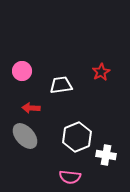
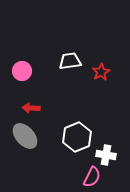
white trapezoid: moved 9 px right, 24 px up
pink semicircle: moved 22 px right; rotated 70 degrees counterclockwise
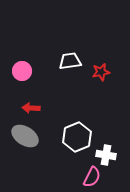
red star: rotated 18 degrees clockwise
gray ellipse: rotated 16 degrees counterclockwise
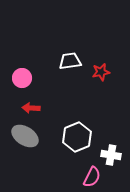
pink circle: moved 7 px down
white cross: moved 5 px right
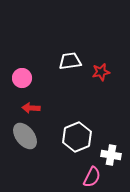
gray ellipse: rotated 20 degrees clockwise
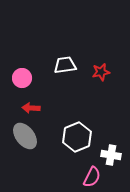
white trapezoid: moved 5 px left, 4 px down
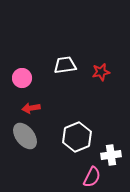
red arrow: rotated 12 degrees counterclockwise
white cross: rotated 18 degrees counterclockwise
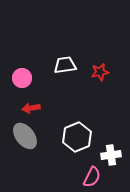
red star: moved 1 px left
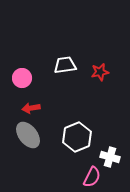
gray ellipse: moved 3 px right, 1 px up
white cross: moved 1 px left, 2 px down; rotated 24 degrees clockwise
